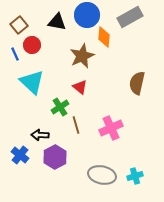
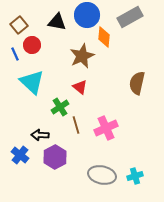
pink cross: moved 5 px left
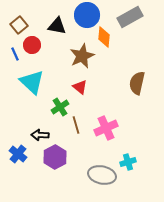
black triangle: moved 4 px down
blue cross: moved 2 px left, 1 px up
cyan cross: moved 7 px left, 14 px up
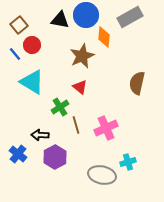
blue circle: moved 1 px left
black triangle: moved 3 px right, 6 px up
blue line: rotated 16 degrees counterclockwise
cyan triangle: rotated 12 degrees counterclockwise
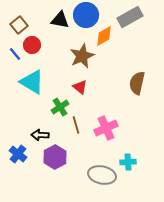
orange diamond: moved 1 px up; rotated 55 degrees clockwise
cyan cross: rotated 14 degrees clockwise
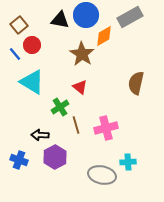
brown star: moved 2 px up; rotated 15 degrees counterclockwise
brown semicircle: moved 1 px left
pink cross: rotated 10 degrees clockwise
blue cross: moved 1 px right, 6 px down; rotated 18 degrees counterclockwise
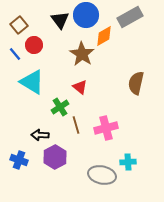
black triangle: rotated 42 degrees clockwise
red circle: moved 2 px right
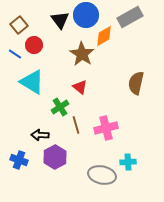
blue line: rotated 16 degrees counterclockwise
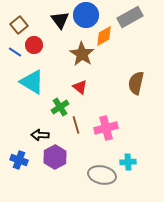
blue line: moved 2 px up
